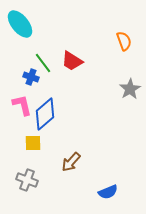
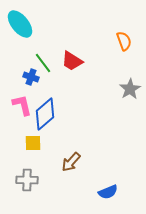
gray cross: rotated 20 degrees counterclockwise
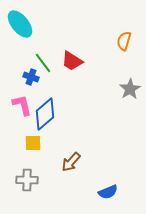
orange semicircle: rotated 144 degrees counterclockwise
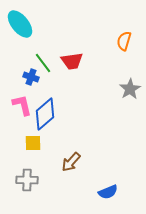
red trapezoid: rotated 40 degrees counterclockwise
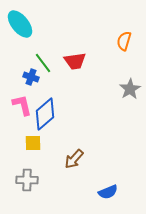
red trapezoid: moved 3 px right
brown arrow: moved 3 px right, 3 px up
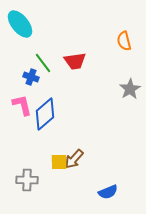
orange semicircle: rotated 30 degrees counterclockwise
yellow square: moved 26 px right, 19 px down
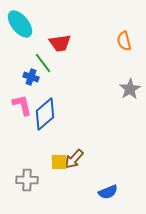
red trapezoid: moved 15 px left, 18 px up
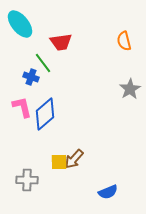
red trapezoid: moved 1 px right, 1 px up
pink L-shape: moved 2 px down
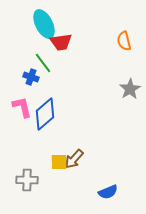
cyan ellipse: moved 24 px right; rotated 12 degrees clockwise
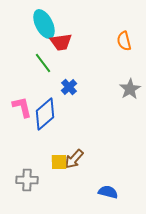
blue cross: moved 38 px right, 10 px down; rotated 28 degrees clockwise
blue semicircle: rotated 144 degrees counterclockwise
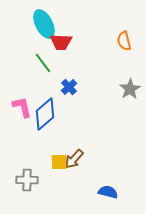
red trapezoid: rotated 10 degrees clockwise
